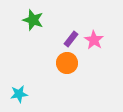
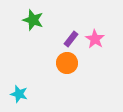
pink star: moved 1 px right, 1 px up
cyan star: rotated 24 degrees clockwise
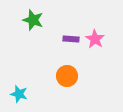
purple rectangle: rotated 56 degrees clockwise
orange circle: moved 13 px down
